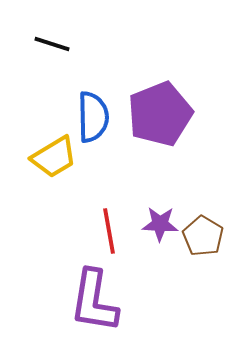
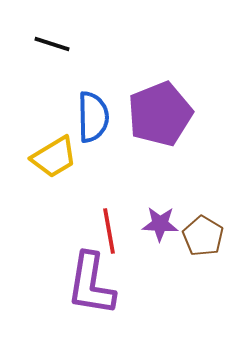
purple L-shape: moved 3 px left, 17 px up
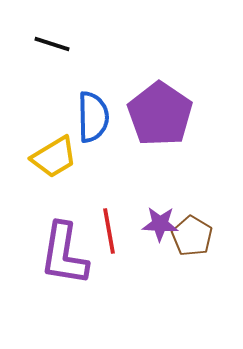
purple pentagon: rotated 16 degrees counterclockwise
brown pentagon: moved 11 px left
purple L-shape: moved 27 px left, 30 px up
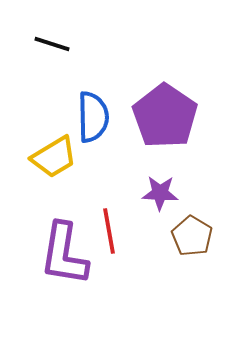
purple pentagon: moved 5 px right, 2 px down
purple star: moved 31 px up
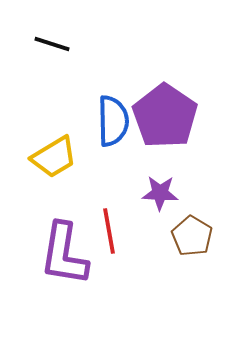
blue semicircle: moved 20 px right, 4 px down
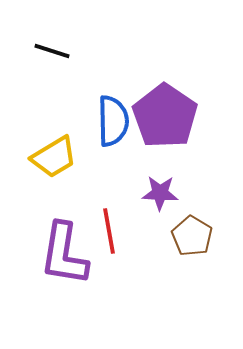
black line: moved 7 px down
